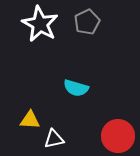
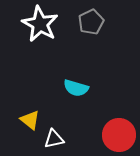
gray pentagon: moved 4 px right
yellow triangle: rotated 35 degrees clockwise
red circle: moved 1 px right, 1 px up
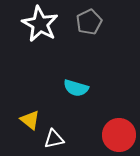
gray pentagon: moved 2 px left
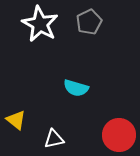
yellow triangle: moved 14 px left
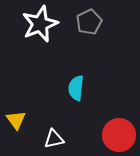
white star: rotated 21 degrees clockwise
cyan semicircle: rotated 80 degrees clockwise
yellow triangle: rotated 15 degrees clockwise
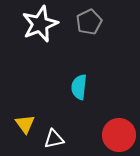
cyan semicircle: moved 3 px right, 1 px up
yellow triangle: moved 9 px right, 4 px down
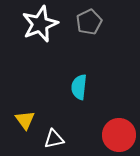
yellow triangle: moved 4 px up
